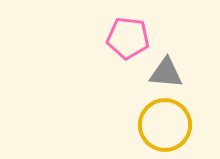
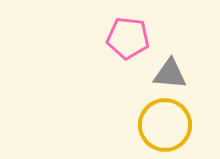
gray triangle: moved 4 px right, 1 px down
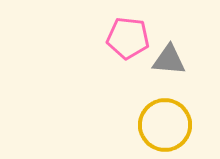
gray triangle: moved 1 px left, 14 px up
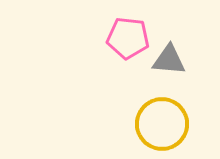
yellow circle: moved 3 px left, 1 px up
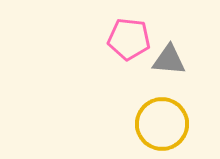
pink pentagon: moved 1 px right, 1 px down
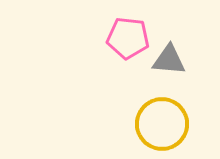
pink pentagon: moved 1 px left, 1 px up
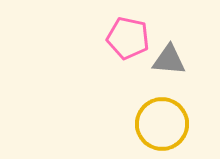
pink pentagon: rotated 6 degrees clockwise
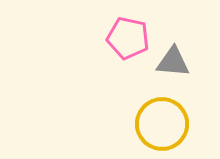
gray triangle: moved 4 px right, 2 px down
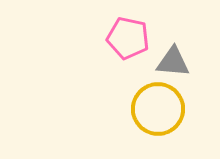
yellow circle: moved 4 px left, 15 px up
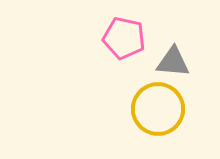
pink pentagon: moved 4 px left
